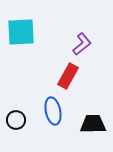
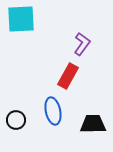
cyan square: moved 13 px up
purple L-shape: rotated 15 degrees counterclockwise
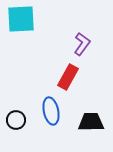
red rectangle: moved 1 px down
blue ellipse: moved 2 px left
black trapezoid: moved 2 px left, 2 px up
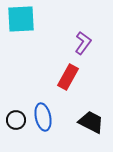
purple L-shape: moved 1 px right, 1 px up
blue ellipse: moved 8 px left, 6 px down
black trapezoid: rotated 28 degrees clockwise
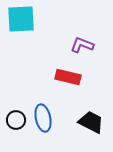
purple L-shape: moved 1 px left, 2 px down; rotated 105 degrees counterclockwise
red rectangle: rotated 75 degrees clockwise
blue ellipse: moved 1 px down
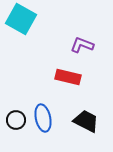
cyan square: rotated 32 degrees clockwise
black trapezoid: moved 5 px left, 1 px up
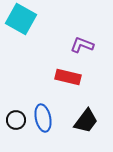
black trapezoid: rotated 100 degrees clockwise
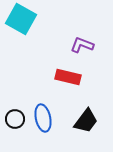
black circle: moved 1 px left, 1 px up
